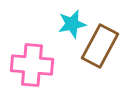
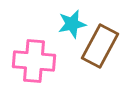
pink cross: moved 2 px right, 4 px up
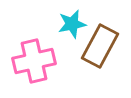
pink cross: rotated 18 degrees counterclockwise
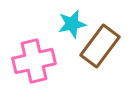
brown rectangle: rotated 9 degrees clockwise
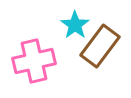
cyan star: moved 3 px right, 1 px down; rotated 24 degrees counterclockwise
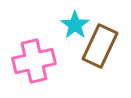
brown rectangle: rotated 12 degrees counterclockwise
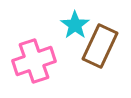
pink cross: rotated 6 degrees counterclockwise
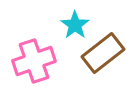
brown rectangle: moved 3 px right, 7 px down; rotated 27 degrees clockwise
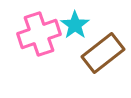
pink cross: moved 5 px right, 27 px up
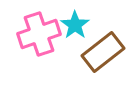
brown rectangle: moved 1 px up
